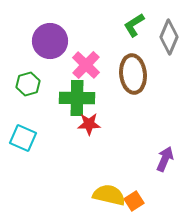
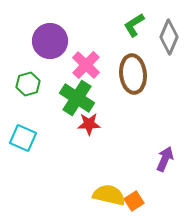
green cross: rotated 32 degrees clockwise
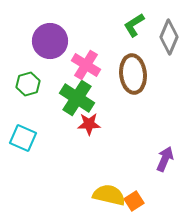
pink cross: rotated 12 degrees counterclockwise
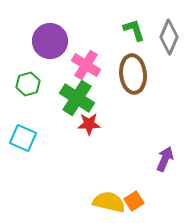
green L-shape: moved 5 px down; rotated 105 degrees clockwise
yellow semicircle: moved 7 px down
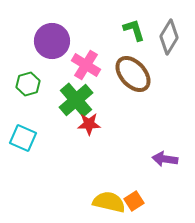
gray diamond: rotated 8 degrees clockwise
purple circle: moved 2 px right
brown ellipse: rotated 36 degrees counterclockwise
green cross: moved 1 px left, 2 px down; rotated 16 degrees clockwise
purple arrow: rotated 105 degrees counterclockwise
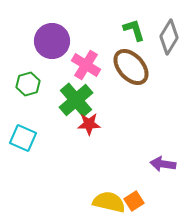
brown ellipse: moved 2 px left, 7 px up
purple arrow: moved 2 px left, 5 px down
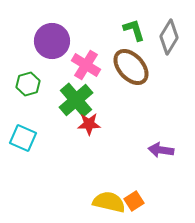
purple arrow: moved 2 px left, 14 px up
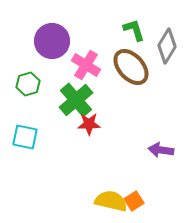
gray diamond: moved 2 px left, 9 px down
cyan square: moved 2 px right, 1 px up; rotated 12 degrees counterclockwise
yellow semicircle: moved 2 px right, 1 px up
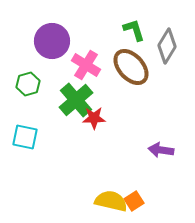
red star: moved 5 px right, 6 px up
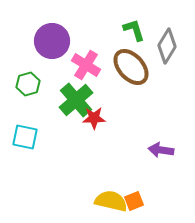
orange square: rotated 12 degrees clockwise
